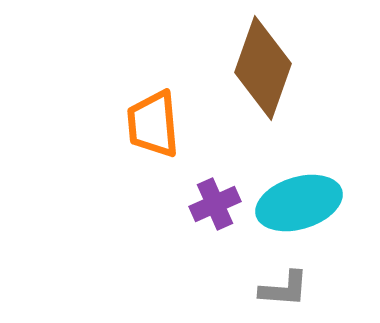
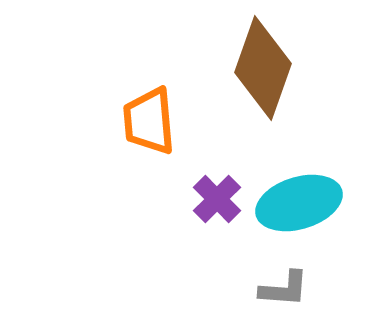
orange trapezoid: moved 4 px left, 3 px up
purple cross: moved 2 px right, 5 px up; rotated 21 degrees counterclockwise
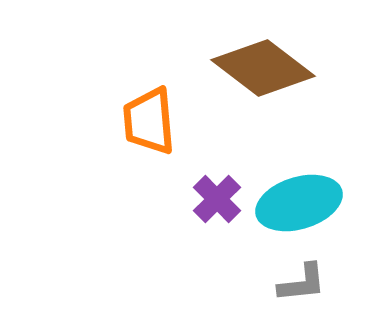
brown diamond: rotated 72 degrees counterclockwise
gray L-shape: moved 18 px right, 6 px up; rotated 10 degrees counterclockwise
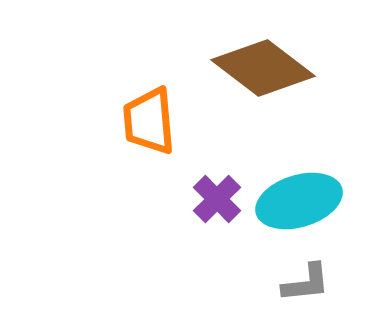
cyan ellipse: moved 2 px up
gray L-shape: moved 4 px right
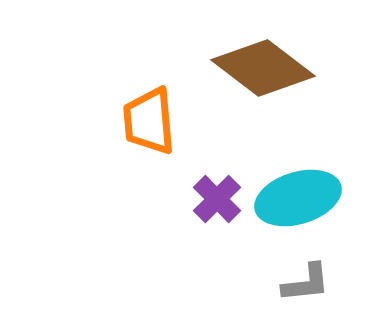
cyan ellipse: moved 1 px left, 3 px up
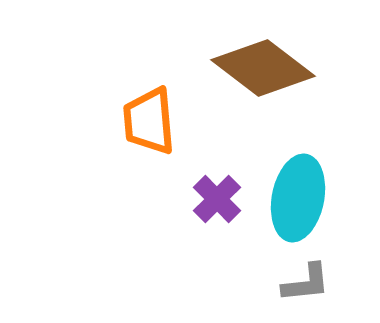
cyan ellipse: rotated 62 degrees counterclockwise
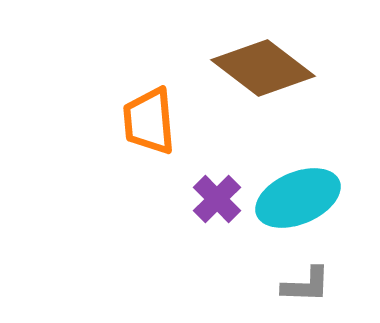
cyan ellipse: rotated 56 degrees clockwise
gray L-shape: moved 2 px down; rotated 8 degrees clockwise
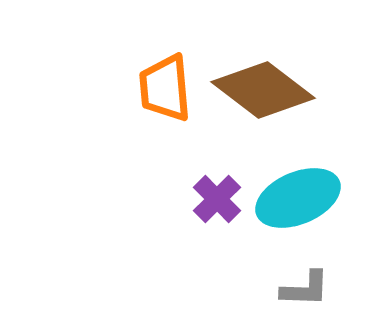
brown diamond: moved 22 px down
orange trapezoid: moved 16 px right, 33 px up
gray L-shape: moved 1 px left, 4 px down
